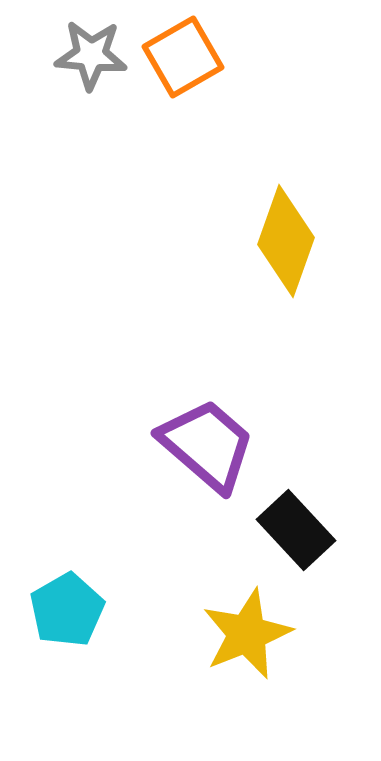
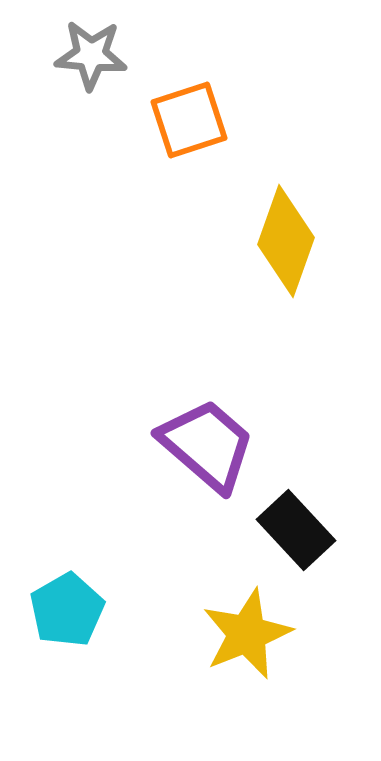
orange square: moved 6 px right, 63 px down; rotated 12 degrees clockwise
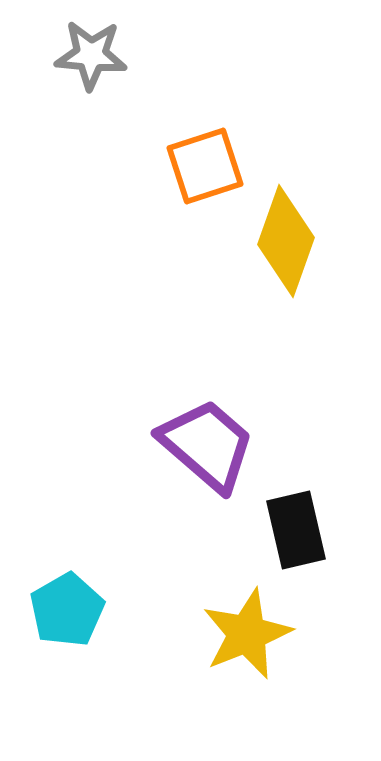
orange square: moved 16 px right, 46 px down
black rectangle: rotated 30 degrees clockwise
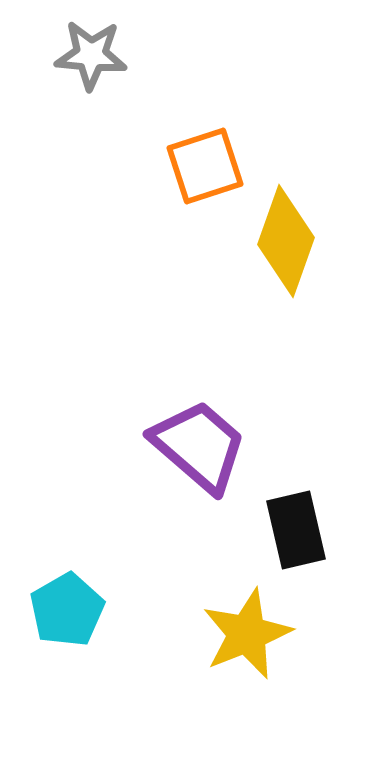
purple trapezoid: moved 8 px left, 1 px down
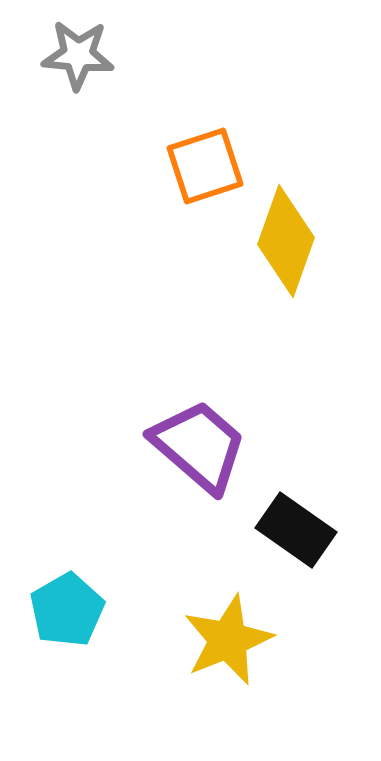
gray star: moved 13 px left
black rectangle: rotated 42 degrees counterclockwise
yellow star: moved 19 px left, 6 px down
